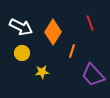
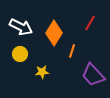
red line: rotated 49 degrees clockwise
orange diamond: moved 1 px right, 1 px down
yellow circle: moved 2 px left, 1 px down
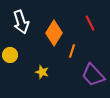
red line: rotated 56 degrees counterclockwise
white arrow: moved 5 px up; rotated 45 degrees clockwise
yellow circle: moved 10 px left, 1 px down
yellow star: rotated 24 degrees clockwise
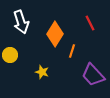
orange diamond: moved 1 px right, 1 px down
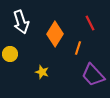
orange line: moved 6 px right, 3 px up
yellow circle: moved 1 px up
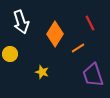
orange line: rotated 40 degrees clockwise
purple trapezoid: rotated 25 degrees clockwise
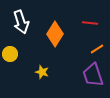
red line: rotated 56 degrees counterclockwise
orange line: moved 19 px right, 1 px down
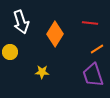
yellow circle: moved 2 px up
yellow star: rotated 16 degrees counterclockwise
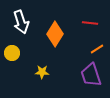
yellow circle: moved 2 px right, 1 px down
purple trapezoid: moved 2 px left
